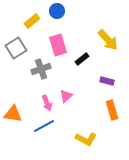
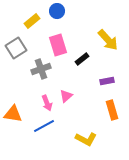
purple rectangle: rotated 24 degrees counterclockwise
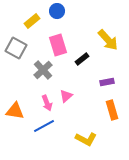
gray square: rotated 30 degrees counterclockwise
gray cross: moved 2 px right, 1 px down; rotated 24 degrees counterclockwise
purple rectangle: moved 1 px down
orange triangle: moved 2 px right, 3 px up
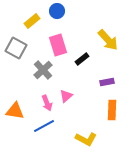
orange rectangle: rotated 18 degrees clockwise
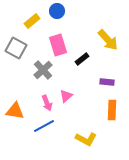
purple rectangle: rotated 16 degrees clockwise
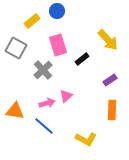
purple rectangle: moved 3 px right, 2 px up; rotated 40 degrees counterclockwise
pink arrow: rotated 84 degrees counterclockwise
blue line: rotated 70 degrees clockwise
